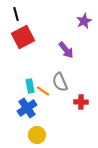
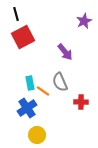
purple arrow: moved 1 px left, 2 px down
cyan rectangle: moved 3 px up
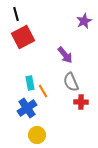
purple arrow: moved 3 px down
gray semicircle: moved 11 px right
orange line: rotated 24 degrees clockwise
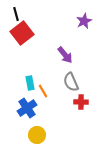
red square: moved 1 px left, 4 px up; rotated 10 degrees counterclockwise
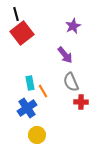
purple star: moved 11 px left, 5 px down
